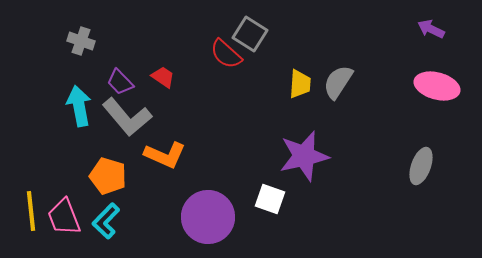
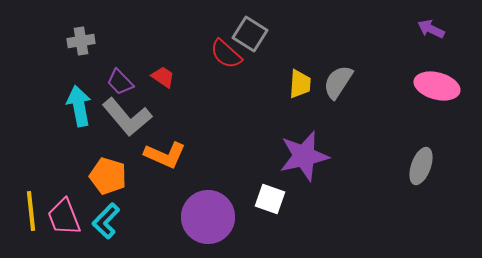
gray cross: rotated 28 degrees counterclockwise
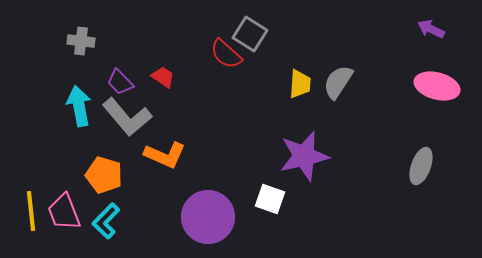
gray cross: rotated 16 degrees clockwise
orange pentagon: moved 4 px left, 1 px up
pink trapezoid: moved 5 px up
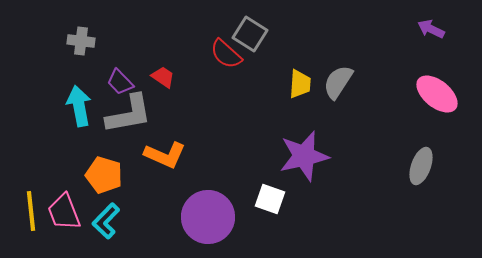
pink ellipse: moved 8 px down; rotated 24 degrees clockwise
gray L-shape: moved 2 px right, 3 px up; rotated 60 degrees counterclockwise
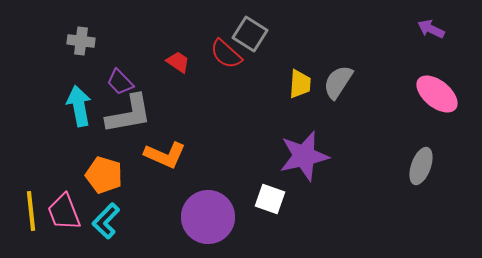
red trapezoid: moved 15 px right, 15 px up
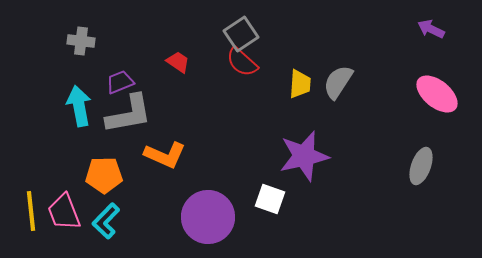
gray square: moved 9 px left; rotated 24 degrees clockwise
red semicircle: moved 16 px right, 8 px down
purple trapezoid: rotated 112 degrees clockwise
orange pentagon: rotated 18 degrees counterclockwise
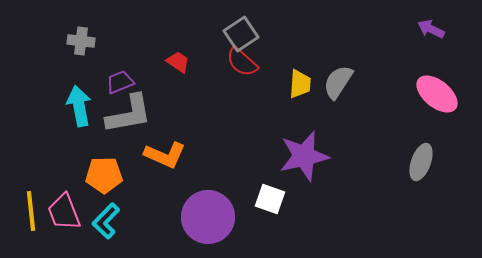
gray ellipse: moved 4 px up
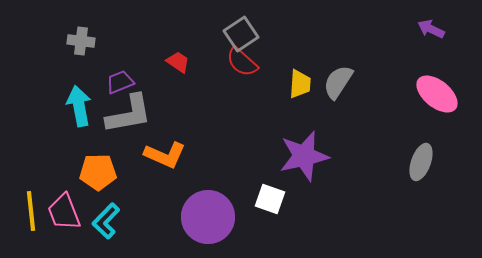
orange pentagon: moved 6 px left, 3 px up
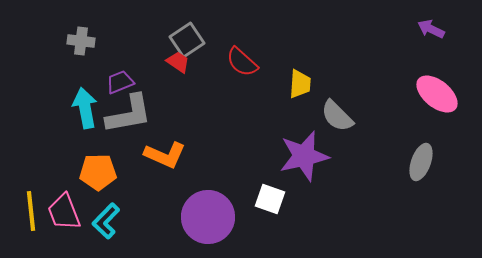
gray square: moved 54 px left, 6 px down
gray semicircle: moved 1 px left, 34 px down; rotated 78 degrees counterclockwise
cyan arrow: moved 6 px right, 2 px down
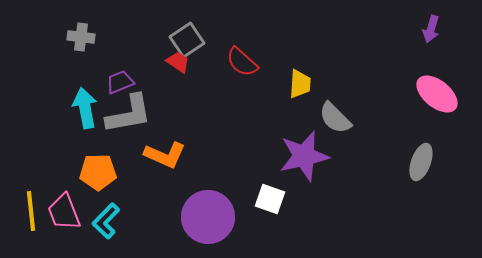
purple arrow: rotated 100 degrees counterclockwise
gray cross: moved 4 px up
gray semicircle: moved 2 px left, 2 px down
